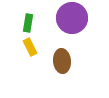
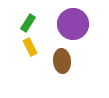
purple circle: moved 1 px right, 6 px down
green rectangle: rotated 24 degrees clockwise
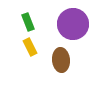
green rectangle: moved 1 px up; rotated 54 degrees counterclockwise
brown ellipse: moved 1 px left, 1 px up
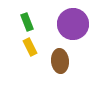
green rectangle: moved 1 px left
brown ellipse: moved 1 px left, 1 px down
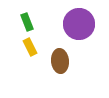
purple circle: moved 6 px right
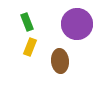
purple circle: moved 2 px left
yellow rectangle: rotated 48 degrees clockwise
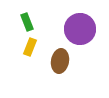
purple circle: moved 3 px right, 5 px down
brown ellipse: rotated 15 degrees clockwise
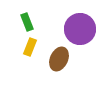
brown ellipse: moved 1 px left, 2 px up; rotated 15 degrees clockwise
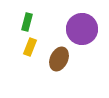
green rectangle: rotated 36 degrees clockwise
purple circle: moved 2 px right
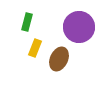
purple circle: moved 3 px left, 2 px up
yellow rectangle: moved 5 px right, 1 px down
